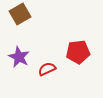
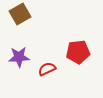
purple star: rotated 30 degrees counterclockwise
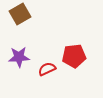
red pentagon: moved 4 px left, 4 px down
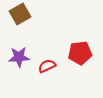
red pentagon: moved 6 px right, 3 px up
red semicircle: moved 3 px up
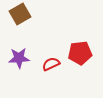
purple star: moved 1 px down
red semicircle: moved 4 px right, 2 px up
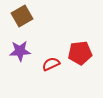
brown square: moved 2 px right, 2 px down
purple star: moved 1 px right, 7 px up
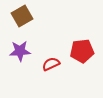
red pentagon: moved 2 px right, 2 px up
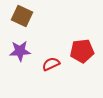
brown square: rotated 35 degrees counterclockwise
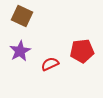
purple star: rotated 25 degrees counterclockwise
red semicircle: moved 1 px left
